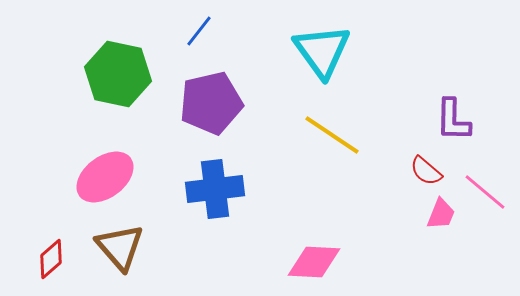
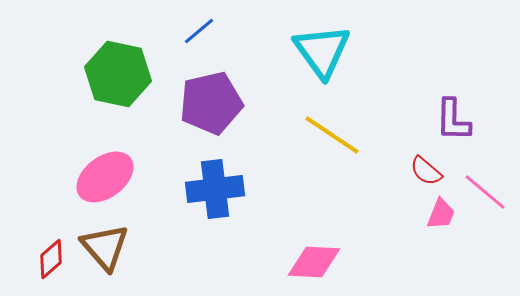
blue line: rotated 12 degrees clockwise
brown triangle: moved 15 px left
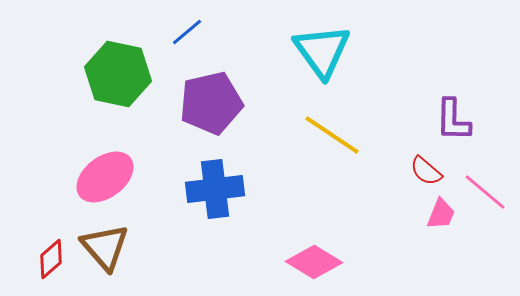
blue line: moved 12 px left, 1 px down
pink diamond: rotated 28 degrees clockwise
